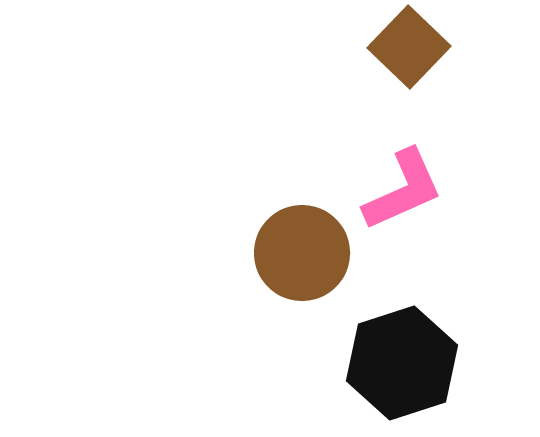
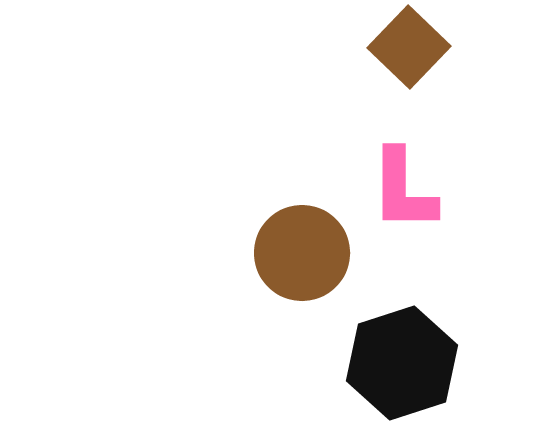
pink L-shape: rotated 114 degrees clockwise
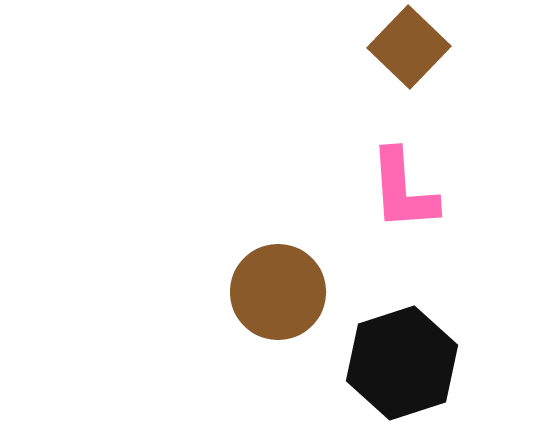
pink L-shape: rotated 4 degrees counterclockwise
brown circle: moved 24 px left, 39 px down
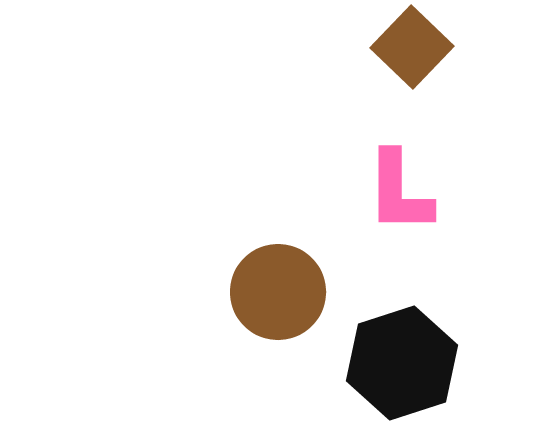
brown square: moved 3 px right
pink L-shape: moved 4 px left, 2 px down; rotated 4 degrees clockwise
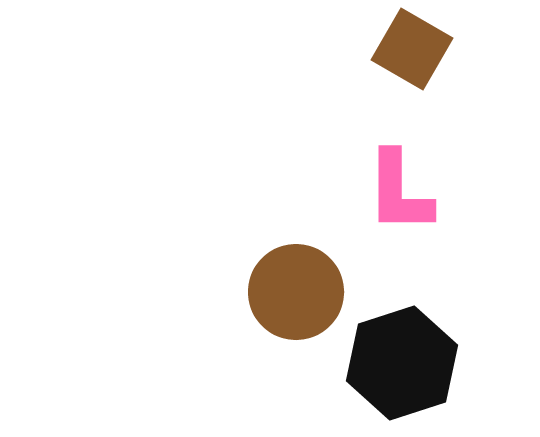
brown square: moved 2 px down; rotated 14 degrees counterclockwise
brown circle: moved 18 px right
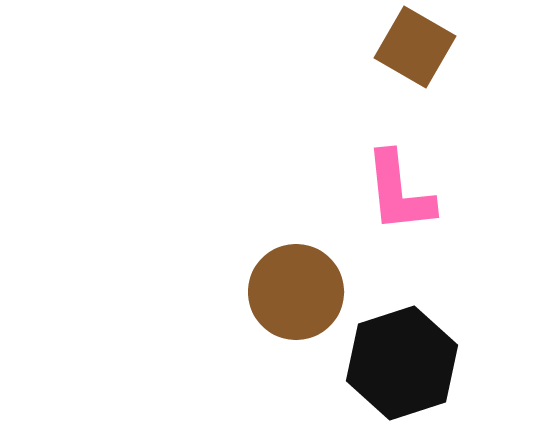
brown square: moved 3 px right, 2 px up
pink L-shape: rotated 6 degrees counterclockwise
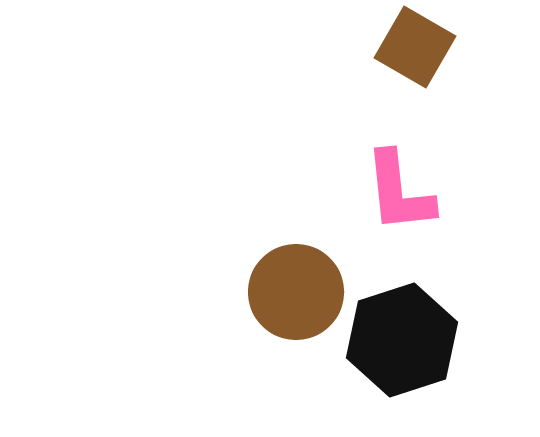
black hexagon: moved 23 px up
